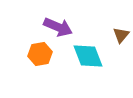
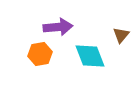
purple arrow: rotated 28 degrees counterclockwise
cyan diamond: moved 2 px right
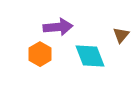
orange hexagon: rotated 20 degrees counterclockwise
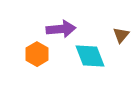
purple arrow: moved 3 px right, 2 px down
orange hexagon: moved 3 px left
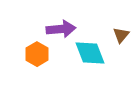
cyan diamond: moved 3 px up
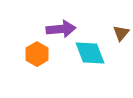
brown triangle: moved 2 px up
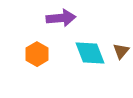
purple arrow: moved 11 px up
brown triangle: moved 18 px down
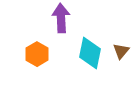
purple arrow: rotated 88 degrees counterclockwise
cyan diamond: rotated 32 degrees clockwise
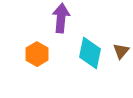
purple arrow: rotated 8 degrees clockwise
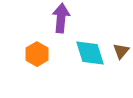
cyan diamond: rotated 28 degrees counterclockwise
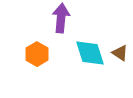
brown triangle: moved 1 px left, 2 px down; rotated 36 degrees counterclockwise
